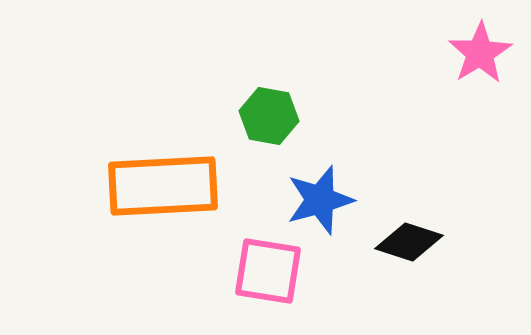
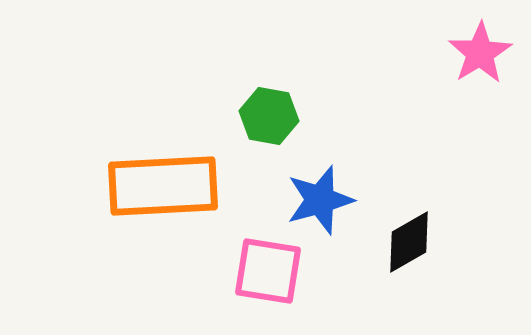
black diamond: rotated 48 degrees counterclockwise
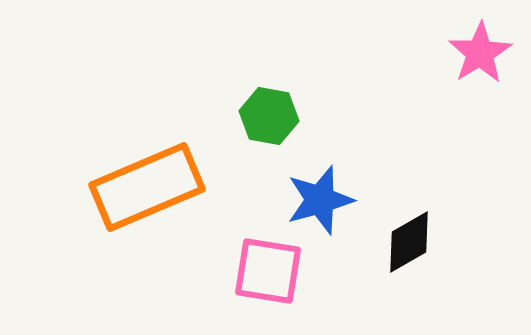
orange rectangle: moved 16 px left, 1 px down; rotated 20 degrees counterclockwise
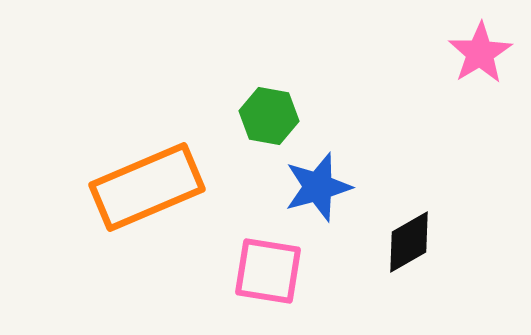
blue star: moved 2 px left, 13 px up
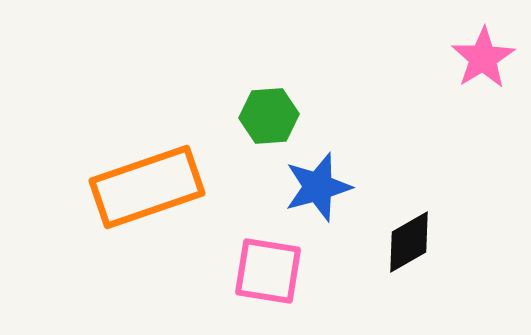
pink star: moved 3 px right, 5 px down
green hexagon: rotated 14 degrees counterclockwise
orange rectangle: rotated 4 degrees clockwise
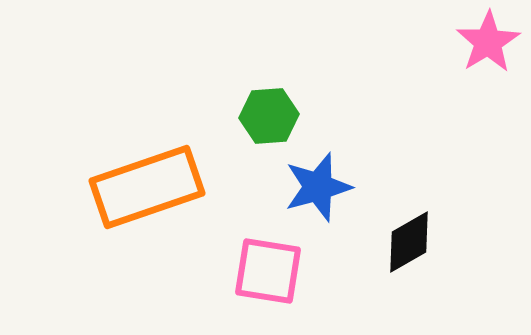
pink star: moved 5 px right, 16 px up
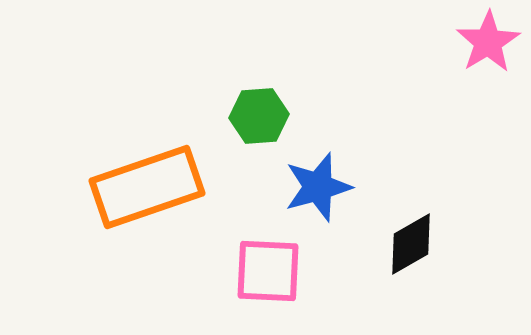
green hexagon: moved 10 px left
black diamond: moved 2 px right, 2 px down
pink square: rotated 6 degrees counterclockwise
